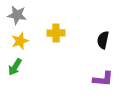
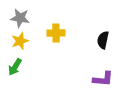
gray star: moved 3 px right, 3 px down
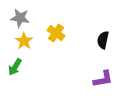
yellow cross: rotated 36 degrees clockwise
yellow star: moved 4 px right; rotated 18 degrees counterclockwise
purple L-shape: rotated 15 degrees counterclockwise
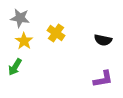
black semicircle: rotated 90 degrees counterclockwise
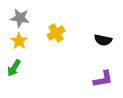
yellow cross: rotated 24 degrees clockwise
yellow star: moved 5 px left
green arrow: moved 1 px left, 1 px down
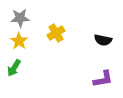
gray star: rotated 12 degrees counterclockwise
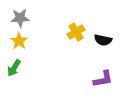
yellow cross: moved 20 px right, 1 px up
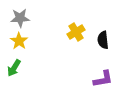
black semicircle: rotated 72 degrees clockwise
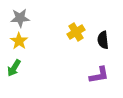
purple L-shape: moved 4 px left, 4 px up
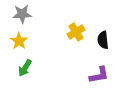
gray star: moved 2 px right, 4 px up
green arrow: moved 11 px right
